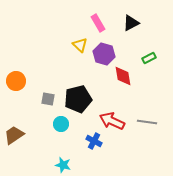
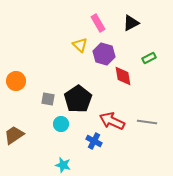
black pentagon: rotated 20 degrees counterclockwise
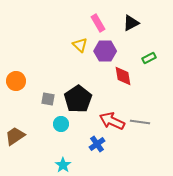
purple hexagon: moved 1 px right, 3 px up; rotated 15 degrees counterclockwise
gray line: moved 7 px left
brown trapezoid: moved 1 px right, 1 px down
blue cross: moved 3 px right, 3 px down; rotated 28 degrees clockwise
cyan star: rotated 21 degrees clockwise
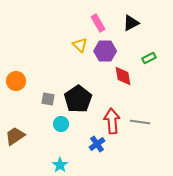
red arrow: rotated 60 degrees clockwise
cyan star: moved 3 px left
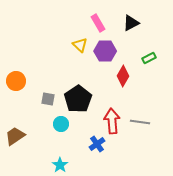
red diamond: rotated 40 degrees clockwise
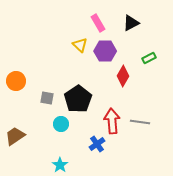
gray square: moved 1 px left, 1 px up
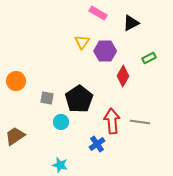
pink rectangle: moved 10 px up; rotated 30 degrees counterclockwise
yellow triangle: moved 2 px right, 3 px up; rotated 21 degrees clockwise
black pentagon: moved 1 px right
cyan circle: moved 2 px up
cyan star: rotated 21 degrees counterclockwise
